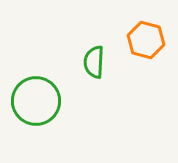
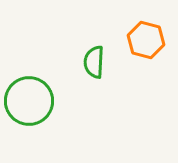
green circle: moved 7 px left
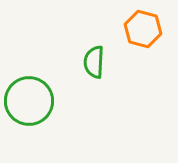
orange hexagon: moved 3 px left, 11 px up
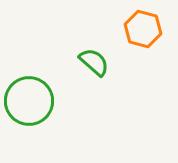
green semicircle: rotated 128 degrees clockwise
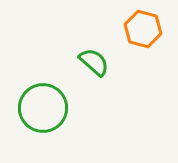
green circle: moved 14 px right, 7 px down
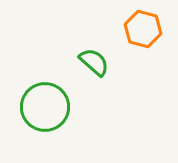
green circle: moved 2 px right, 1 px up
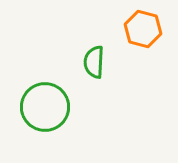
green semicircle: rotated 128 degrees counterclockwise
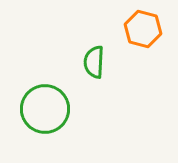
green circle: moved 2 px down
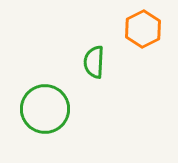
orange hexagon: rotated 18 degrees clockwise
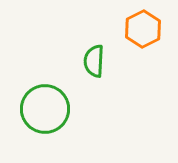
green semicircle: moved 1 px up
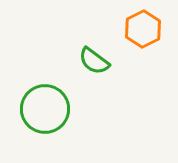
green semicircle: rotated 56 degrees counterclockwise
